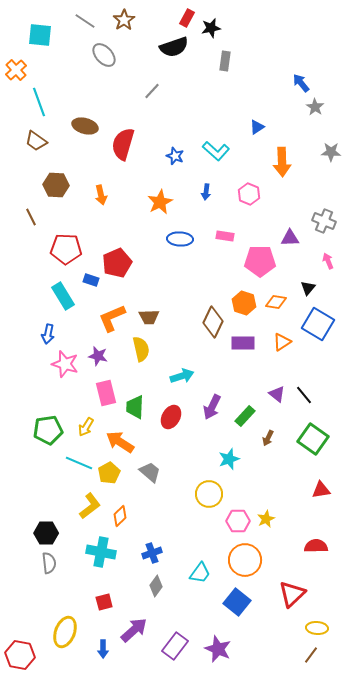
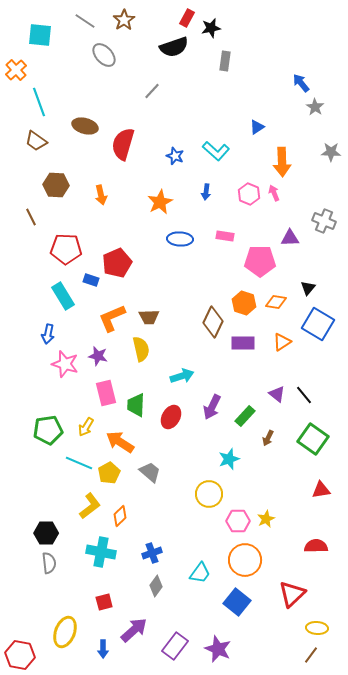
pink arrow at (328, 261): moved 54 px left, 68 px up
green trapezoid at (135, 407): moved 1 px right, 2 px up
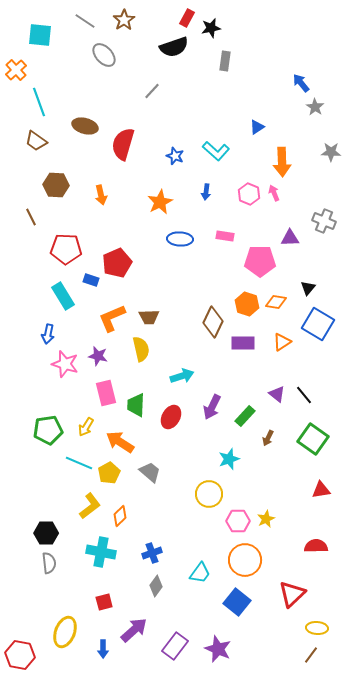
orange hexagon at (244, 303): moved 3 px right, 1 px down
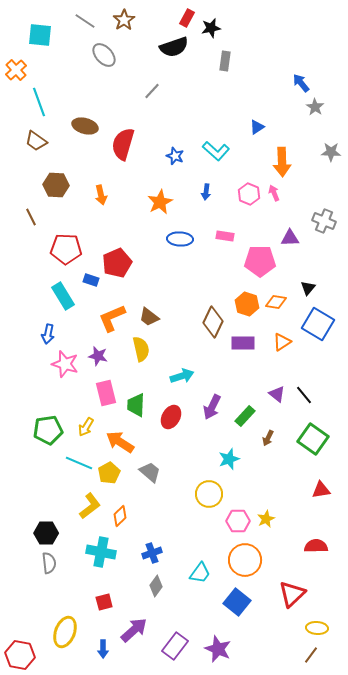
brown trapezoid at (149, 317): rotated 40 degrees clockwise
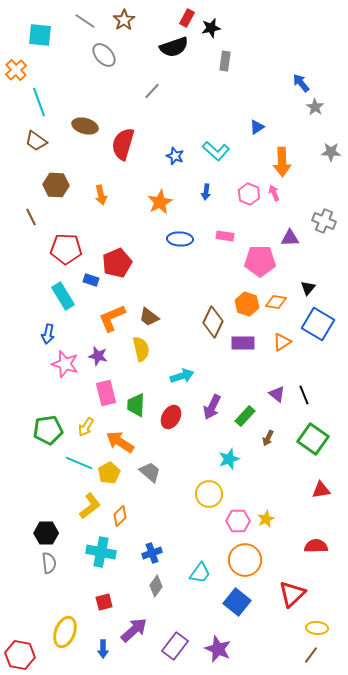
black line at (304, 395): rotated 18 degrees clockwise
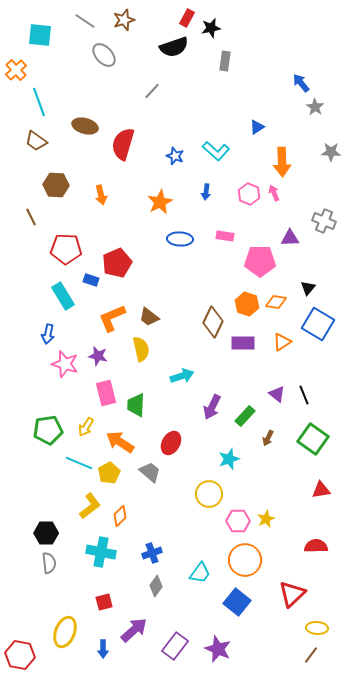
brown star at (124, 20): rotated 15 degrees clockwise
red ellipse at (171, 417): moved 26 px down
